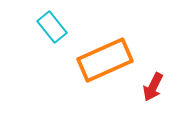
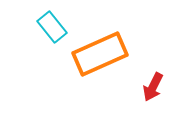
orange rectangle: moved 5 px left, 6 px up
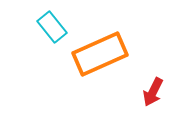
red arrow: moved 5 px down
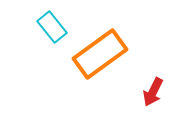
orange rectangle: rotated 12 degrees counterclockwise
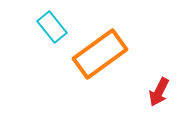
red arrow: moved 6 px right
